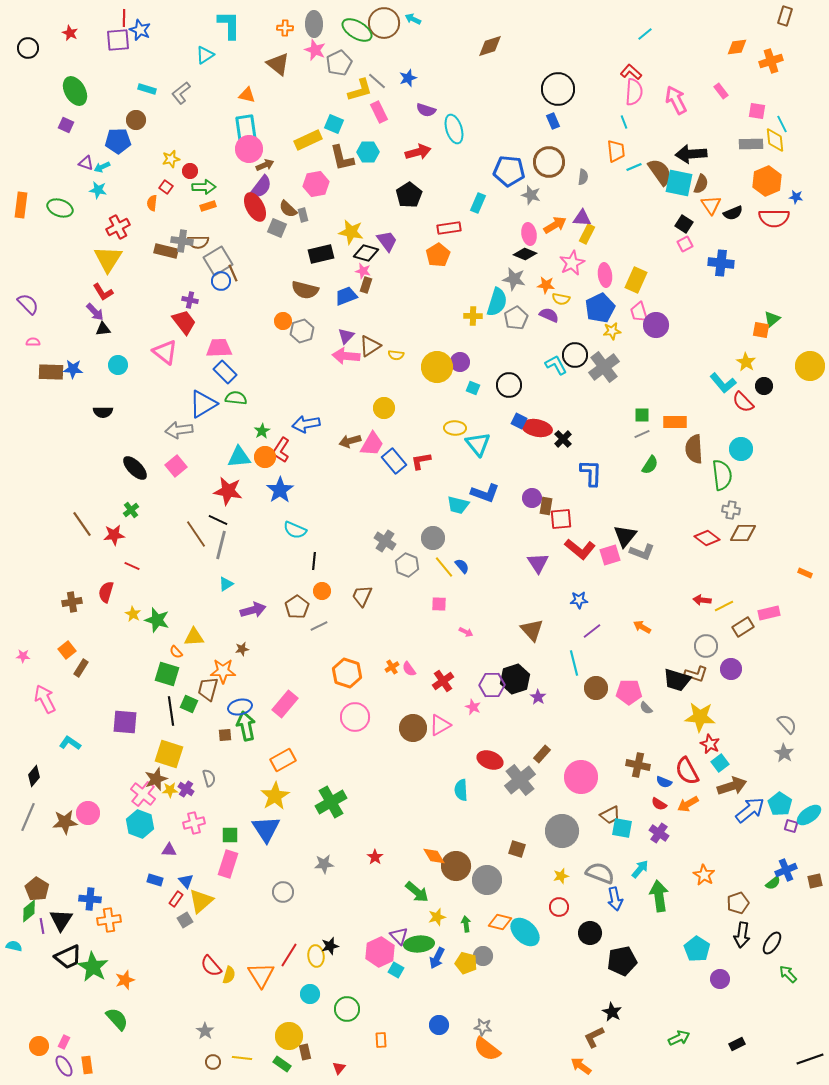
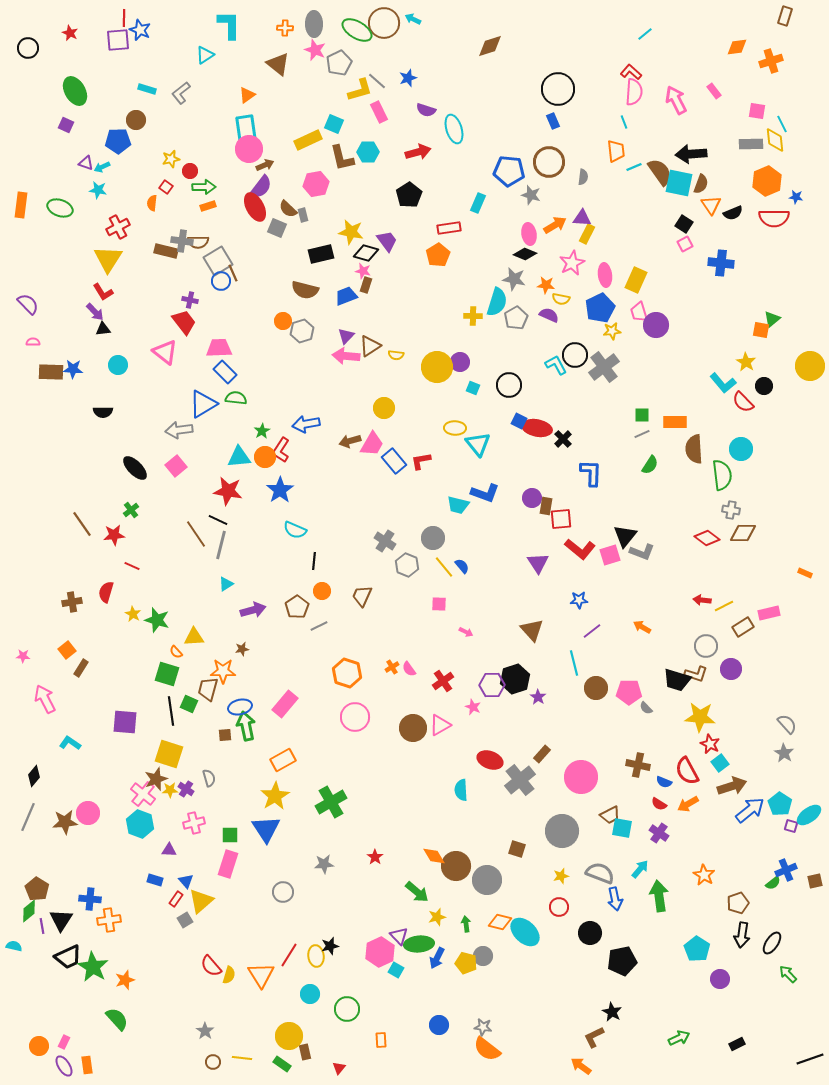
pink rectangle at (721, 91): moved 7 px left
orange triangle at (247, 95): rotated 48 degrees counterclockwise
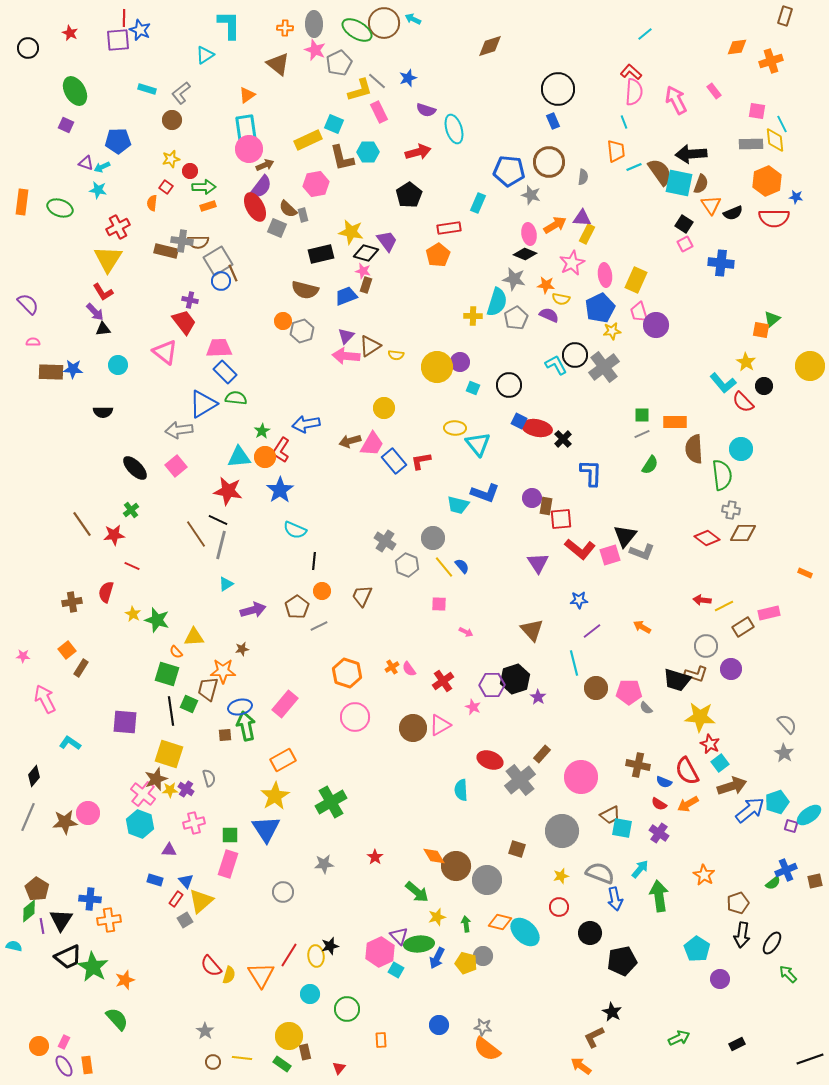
brown circle at (136, 120): moved 36 px right
orange rectangle at (21, 205): moved 1 px right, 3 px up
cyan pentagon at (780, 804): moved 3 px left, 2 px up; rotated 20 degrees clockwise
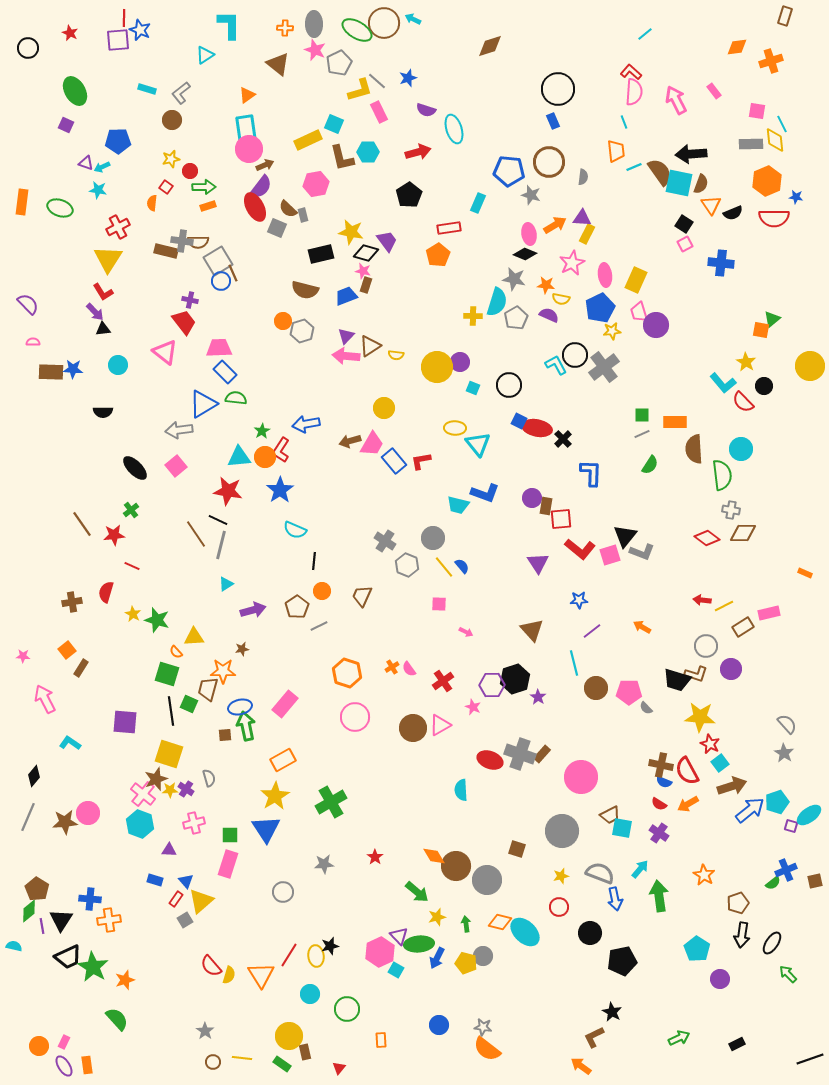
brown cross at (638, 765): moved 23 px right
gray cross at (520, 780): moved 26 px up; rotated 32 degrees counterclockwise
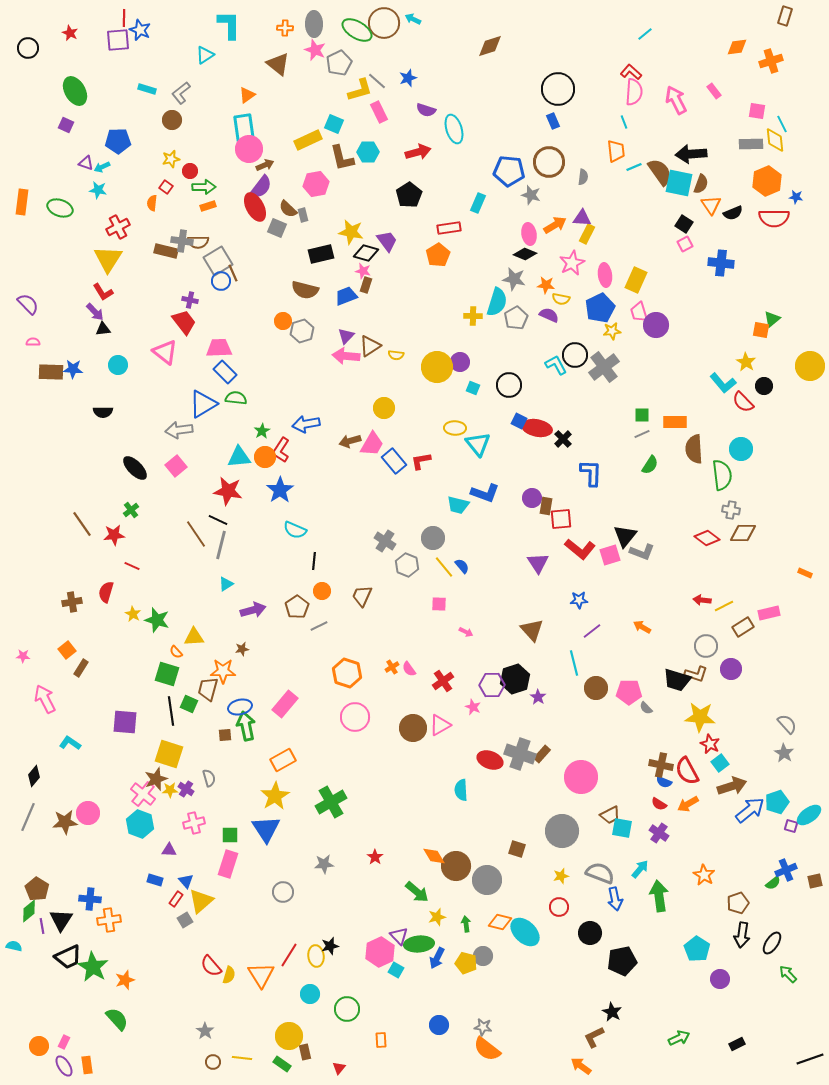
cyan rectangle at (246, 129): moved 2 px left, 1 px up
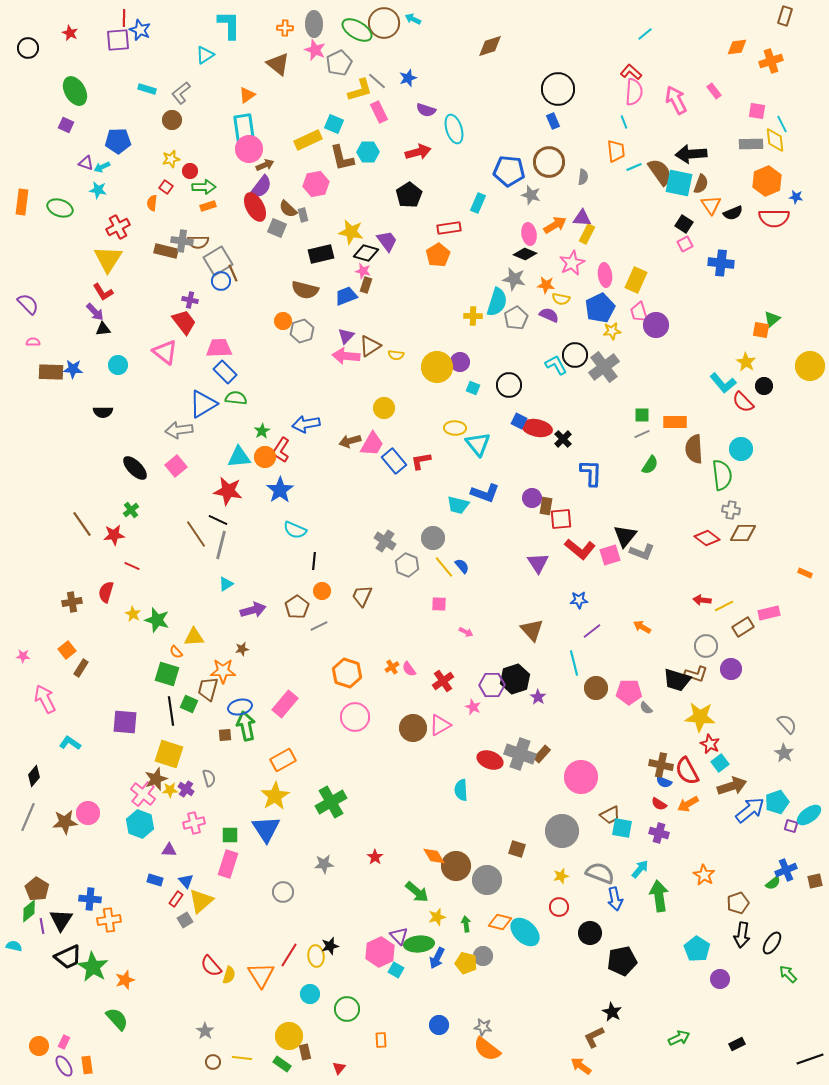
purple cross at (659, 833): rotated 18 degrees counterclockwise
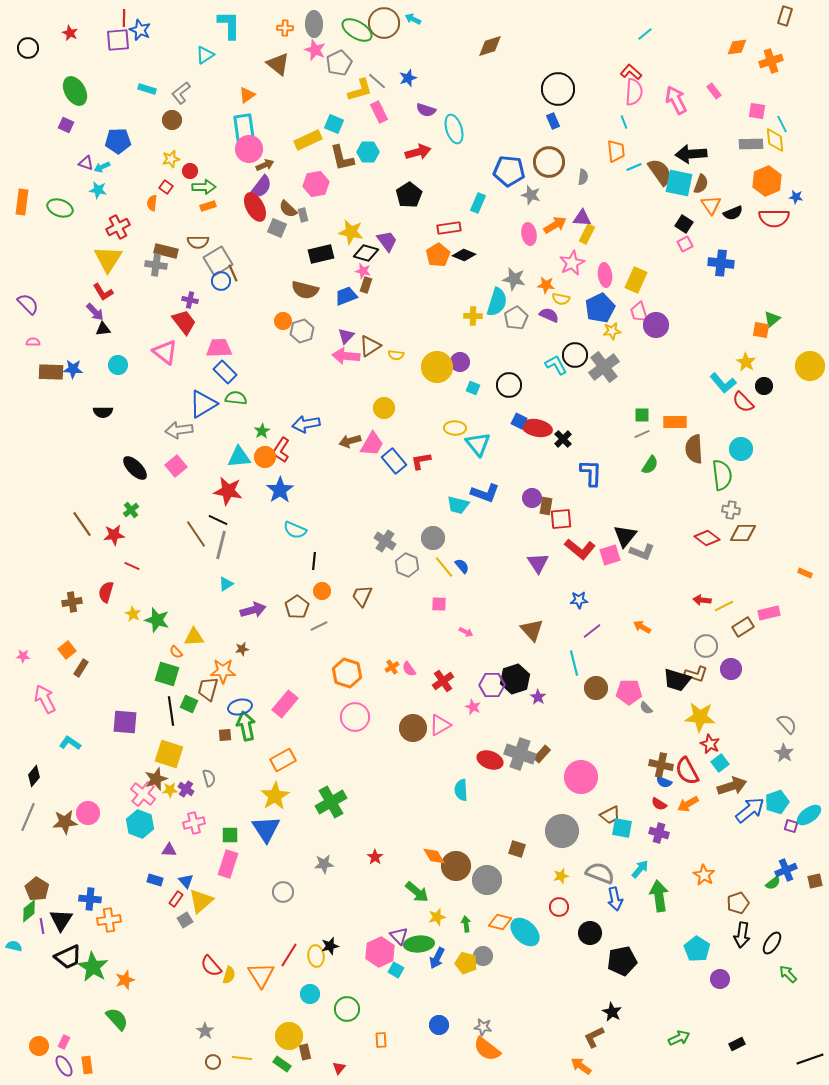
gray cross at (182, 241): moved 26 px left, 24 px down
black diamond at (525, 254): moved 61 px left, 1 px down
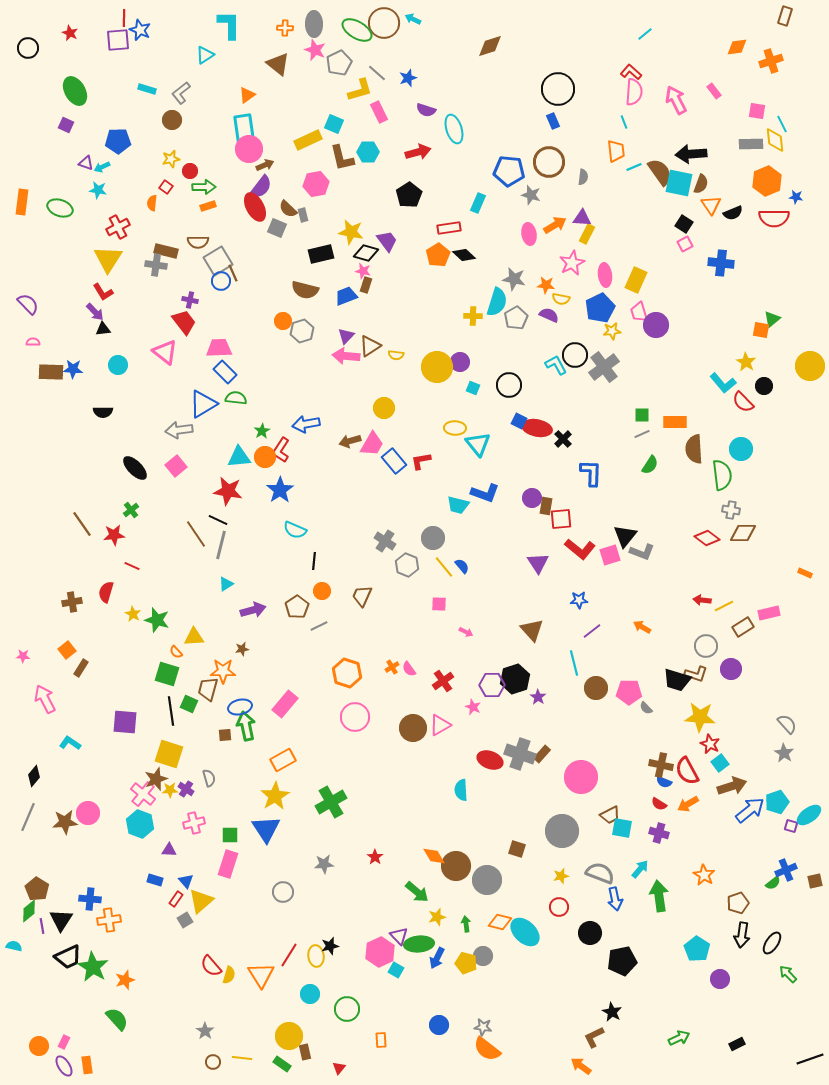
gray line at (377, 81): moved 8 px up
black diamond at (464, 255): rotated 20 degrees clockwise
